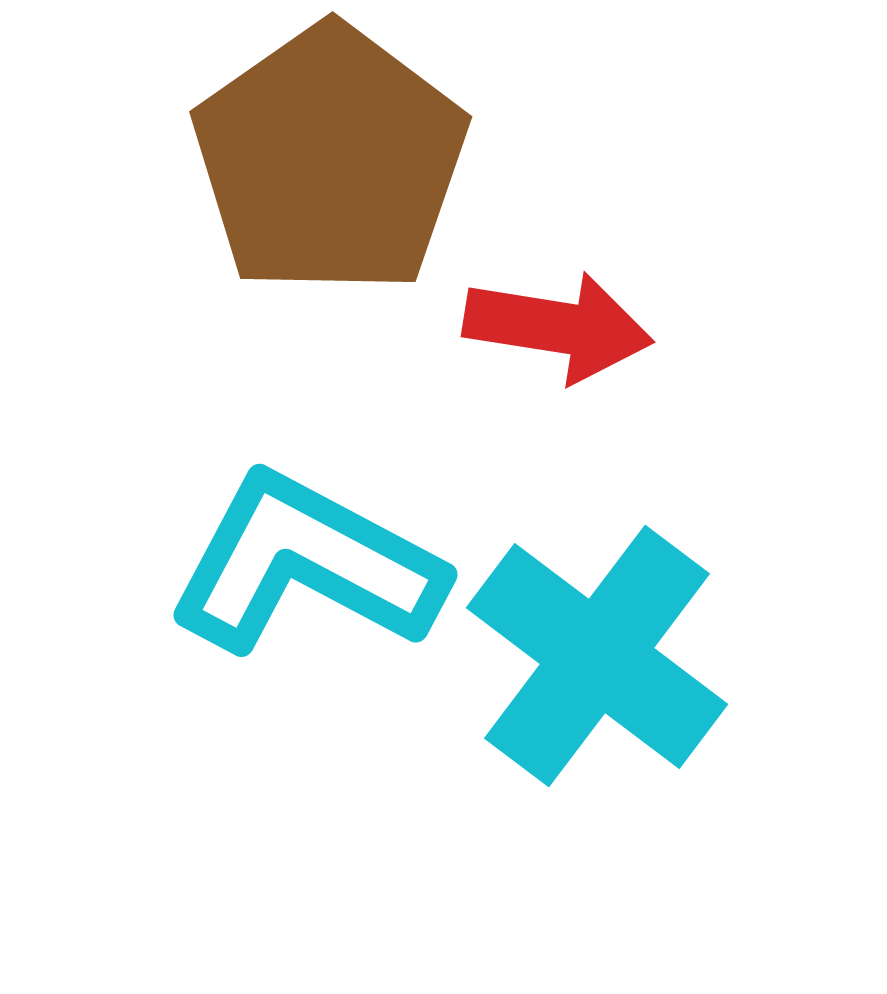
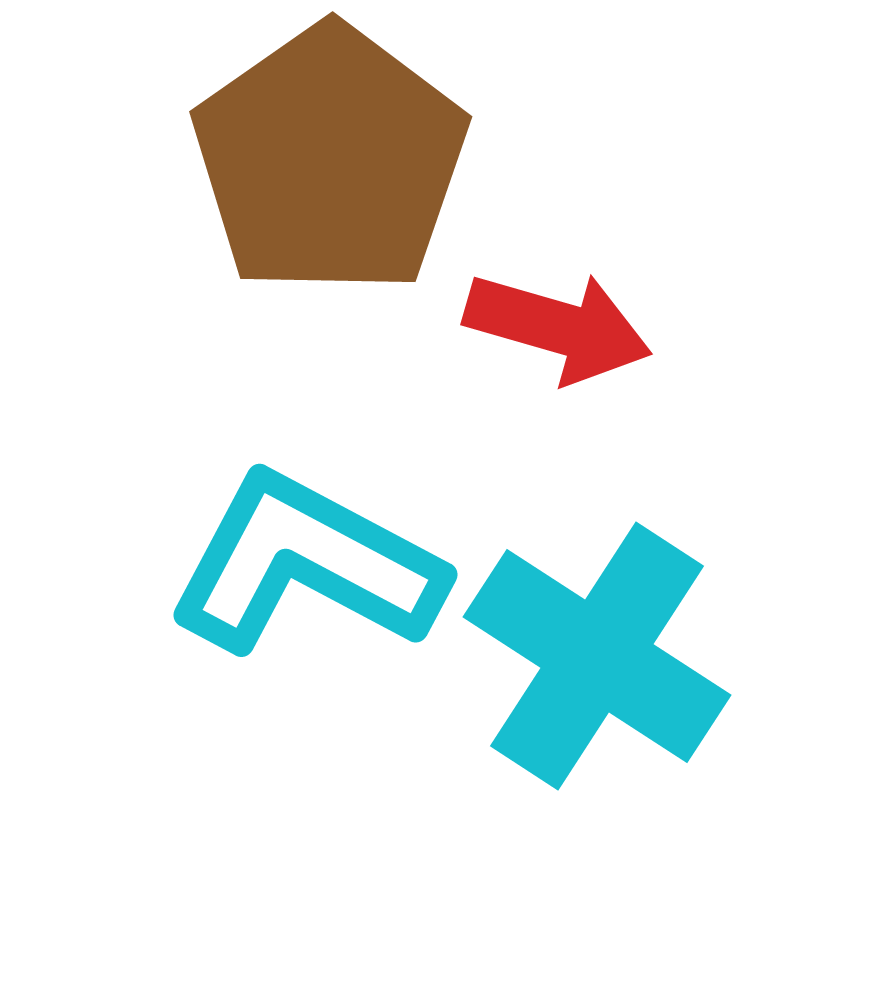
red arrow: rotated 7 degrees clockwise
cyan cross: rotated 4 degrees counterclockwise
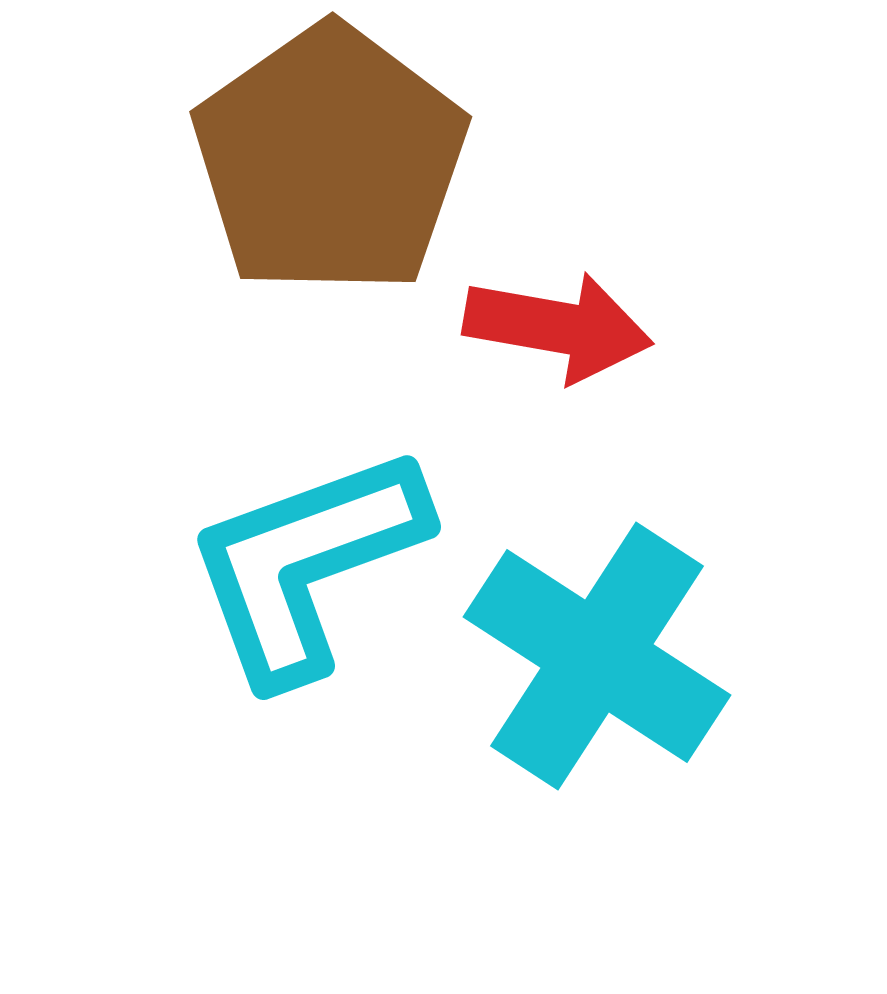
red arrow: rotated 6 degrees counterclockwise
cyan L-shape: rotated 48 degrees counterclockwise
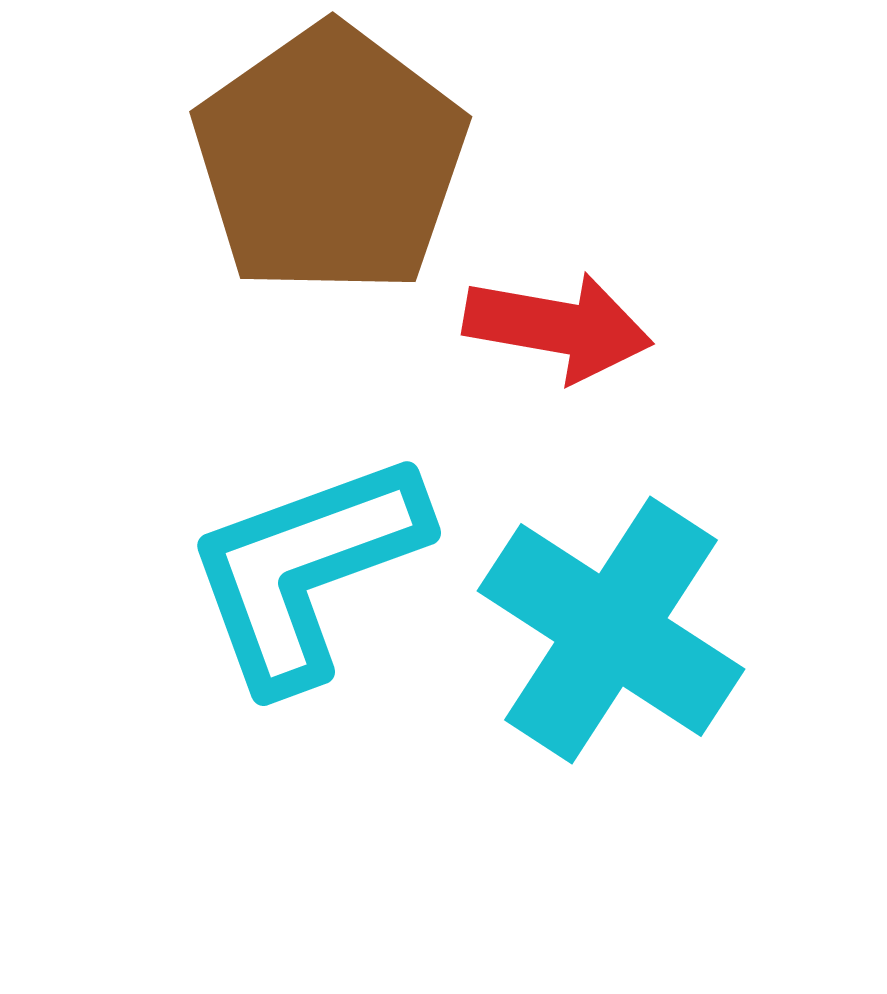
cyan L-shape: moved 6 px down
cyan cross: moved 14 px right, 26 px up
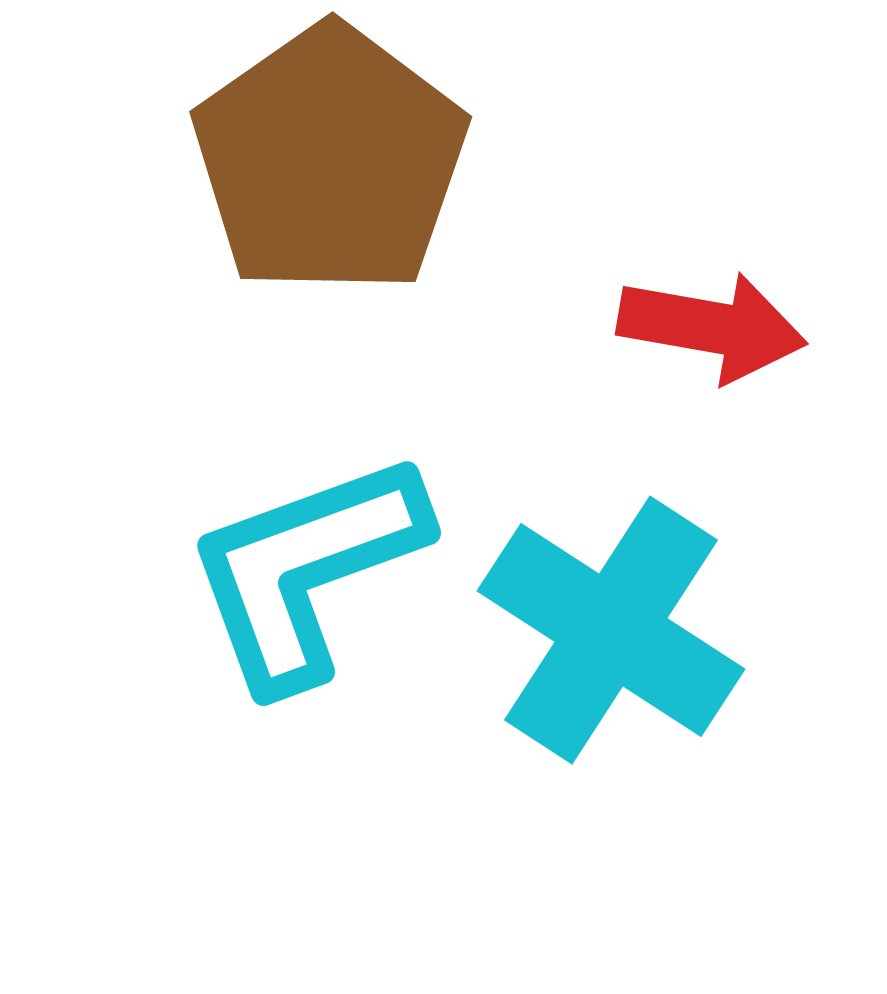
red arrow: moved 154 px right
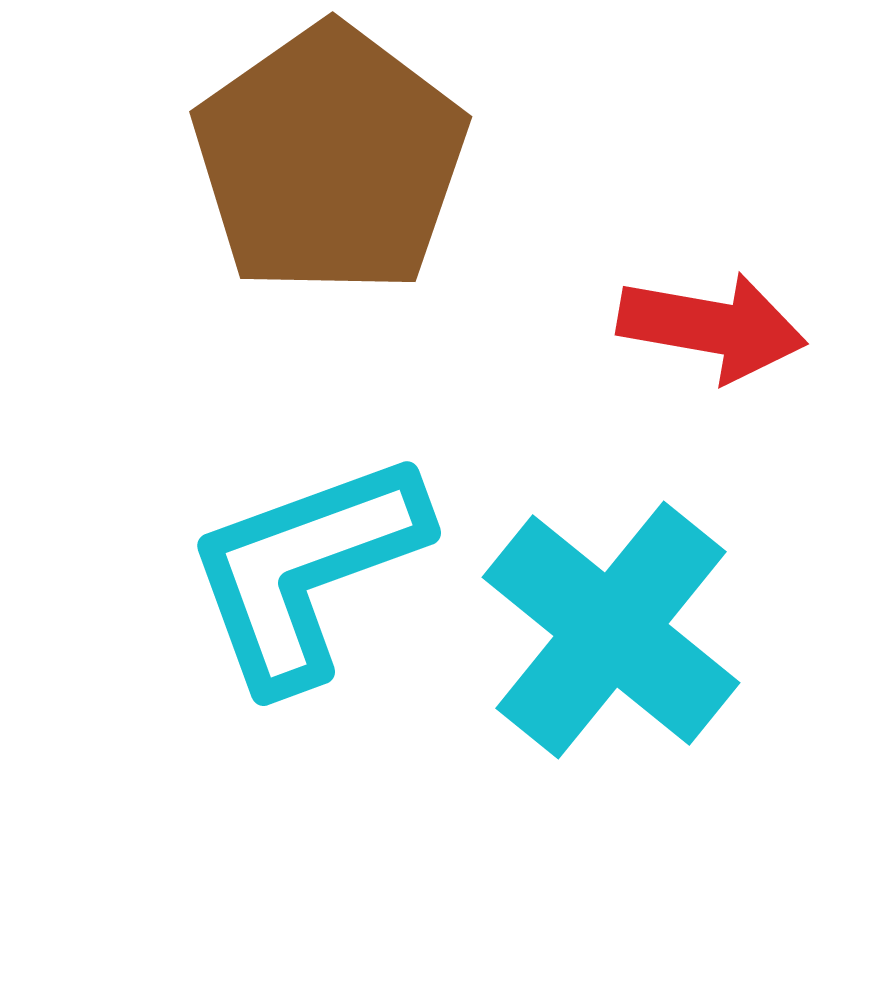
cyan cross: rotated 6 degrees clockwise
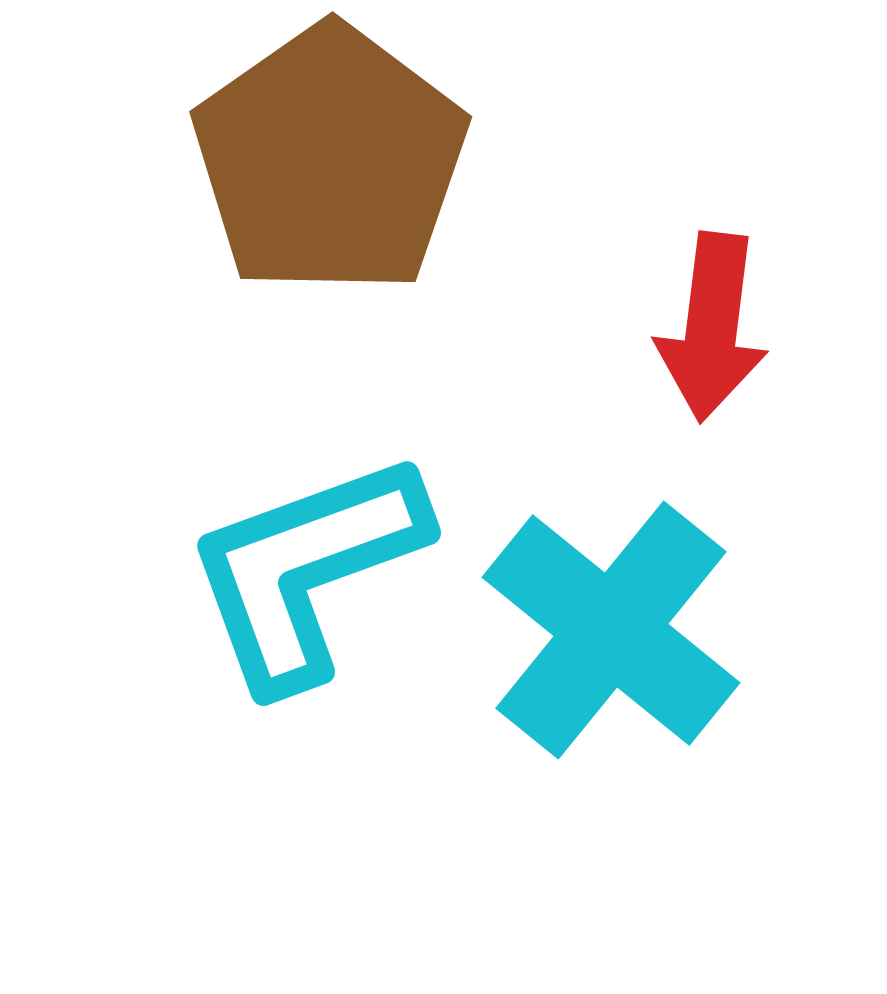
red arrow: rotated 87 degrees clockwise
